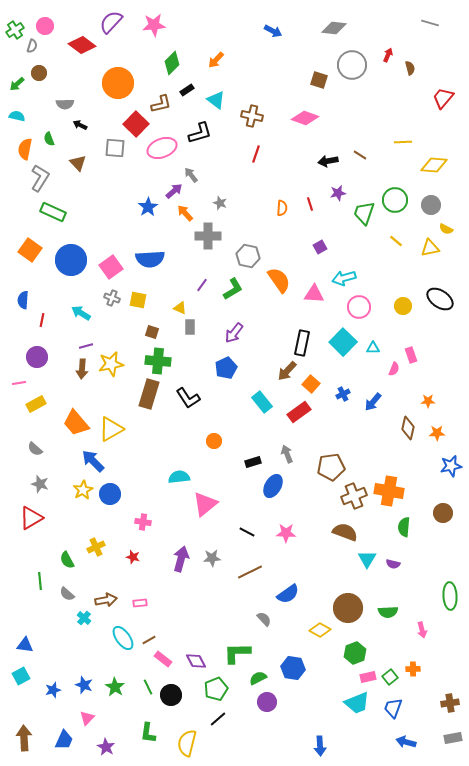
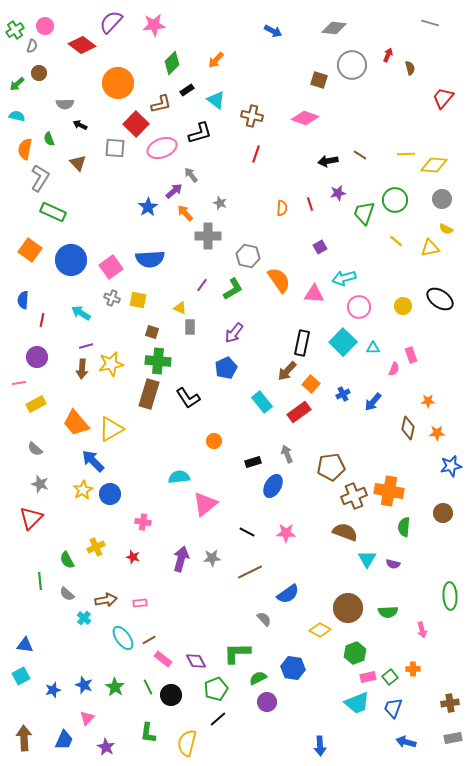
yellow line at (403, 142): moved 3 px right, 12 px down
gray circle at (431, 205): moved 11 px right, 6 px up
red triangle at (31, 518): rotated 15 degrees counterclockwise
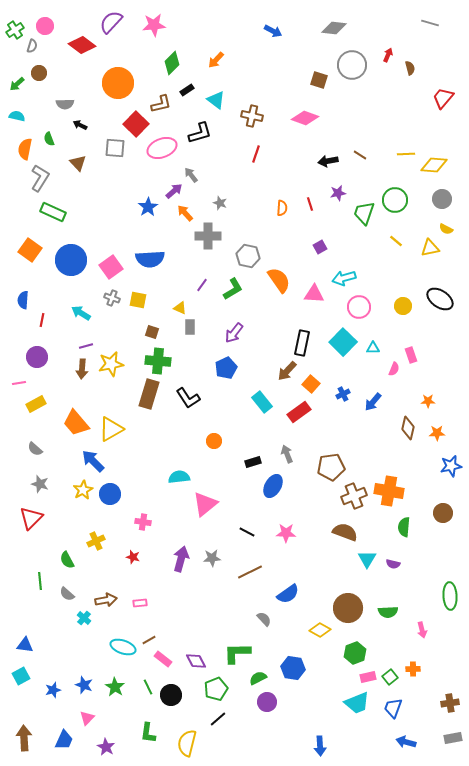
yellow cross at (96, 547): moved 6 px up
cyan ellipse at (123, 638): moved 9 px down; rotated 35 degrees counterclockwise
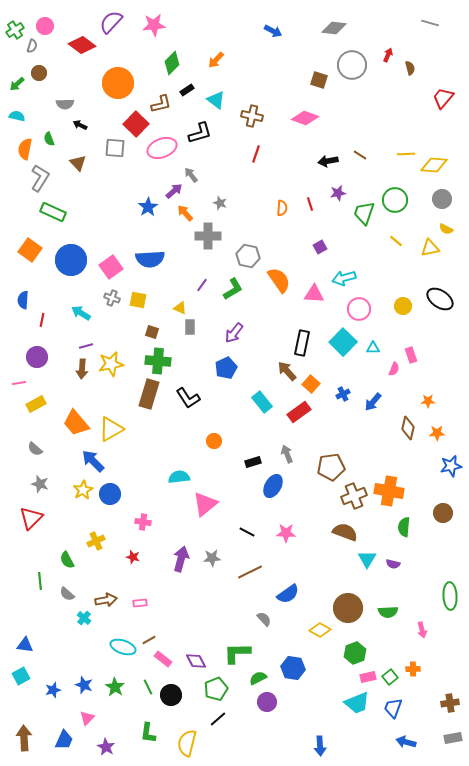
pink circle at (359, 307): moved 2 px down
brown arrow at (287, 371): rotated 95 degrees clockwise
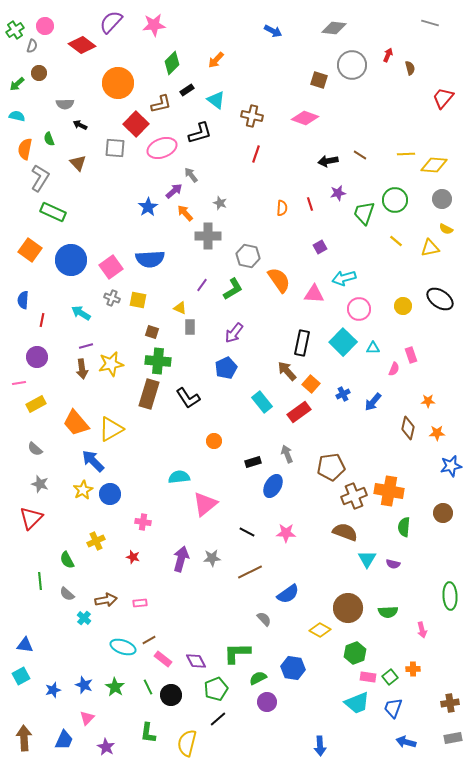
brown arrow at (82, 369): rotated 12 degrees counterclockwise
pink rectangle at (368, 677): rotated 21 degrees clockwise
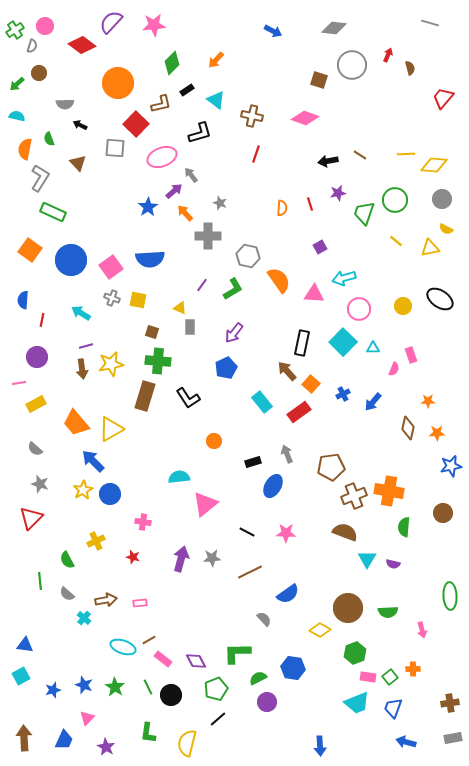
pink ellipse at (162, 148): moved 9 px down
brown rectangle at (149, 394): moved 4 px left, 2 px down
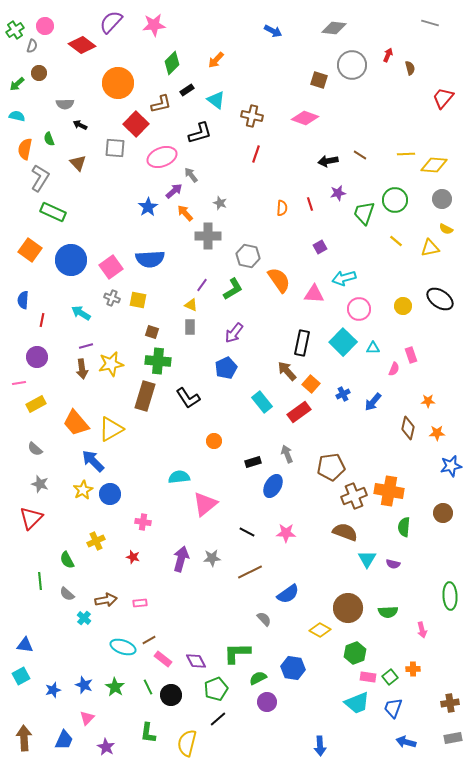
yellow triangle at (180, 308): moved 11 px right, 3 px up
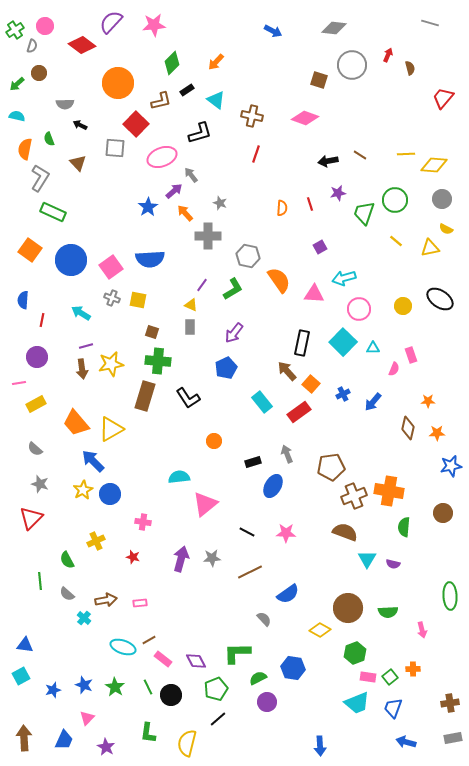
orange arrow at (216, 60): moved 2 px down
brown L-shape at (161, 104): moved 3 px up
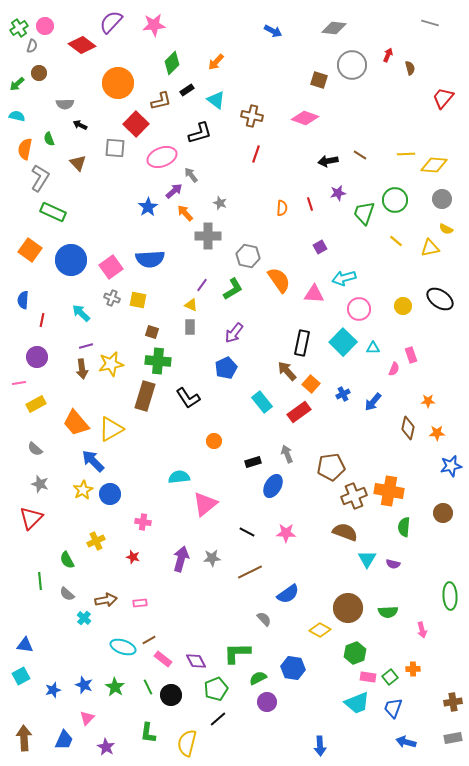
green cross at (15, 30): moved 4 px right, 2 px up
cyan arrow at (81, 313): rotated 12 degrees clockwise
brown cross at (450, 703): moved 3 px right, 1 px up
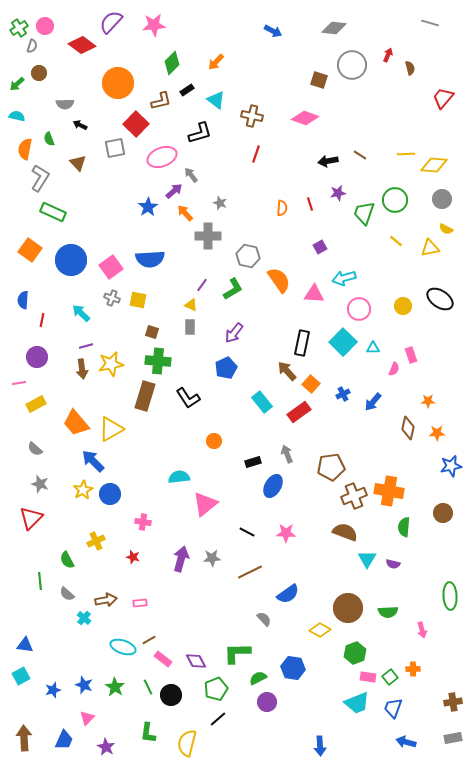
gray square at (115, 148): rotated 15 degrees counterclockwise
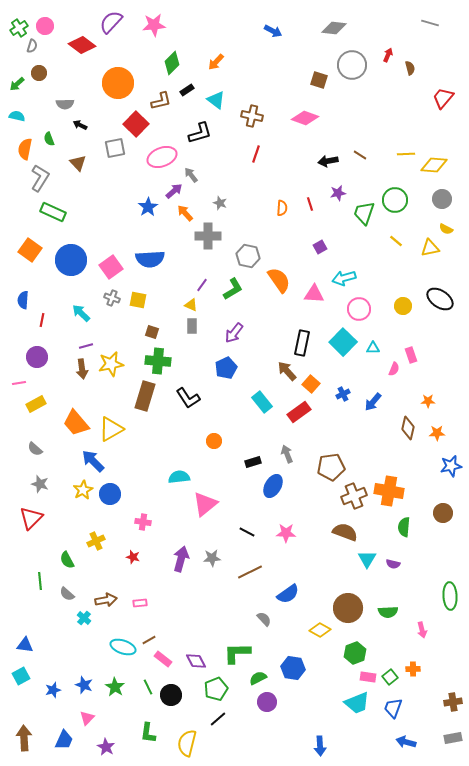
gray rectangle at (190, 327): moved 2 px right, 1 px up
